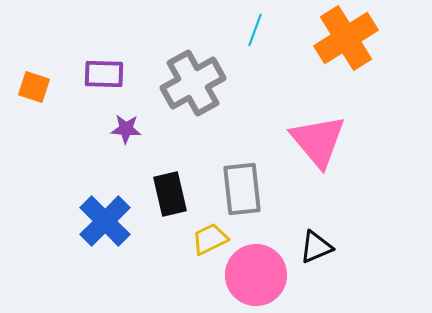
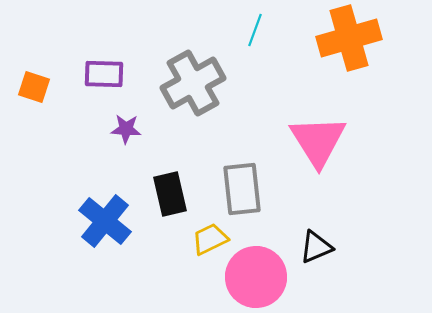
orange cross: moved 3 px right; rotated 16 degrees clockwise
pink triangle: rotated 8 degrees clockwise
blue cross: rotated 6 degrees counterclockwise
pink circle: moved 2 px down
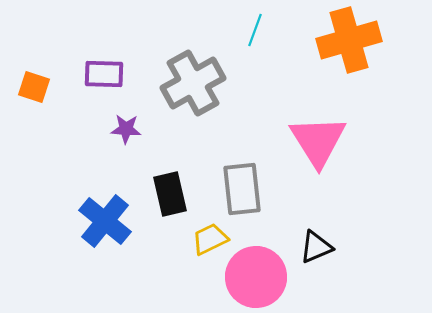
orange cross: moved 2 px down
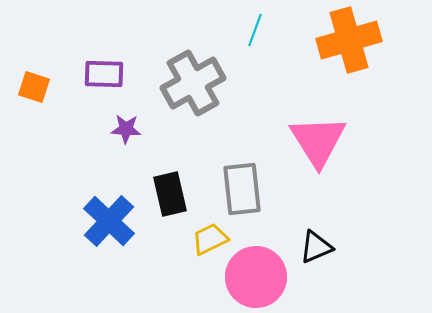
blue cross: moved 4 px right; rotated 4 degrees clockwise
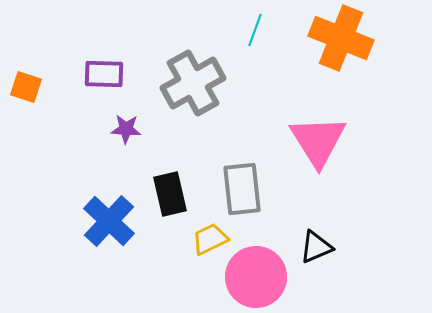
orange cross: moved 8 px left, 2 px up; rotated 38 degrees clockwise
orange square: moved 8 px left
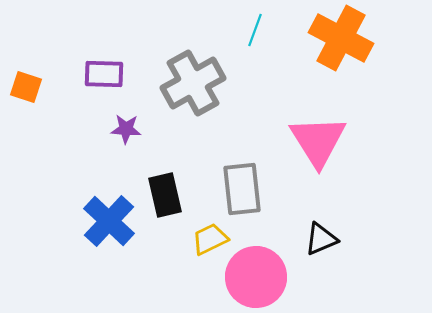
orange cross: rotated 6 degrees clockwise
black rectangle: moved 5 px left, 1 px down
black triangle: moved 5 px right, 8 px up
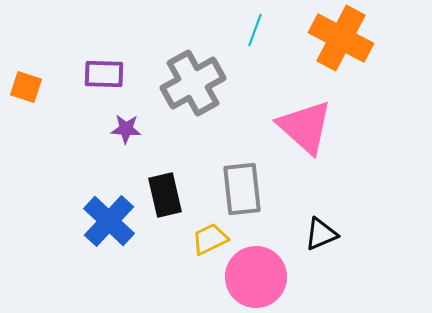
pink triangle: moved 13 px left, 14 px up; rotated 16 degrees counterclockwise
black triangle: moved 5 px up
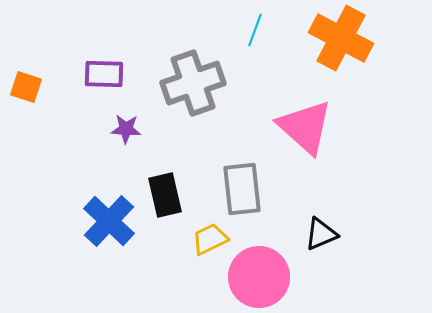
gray cross: rotated 10 degrees clockwise
pink circle: moved 3 px right
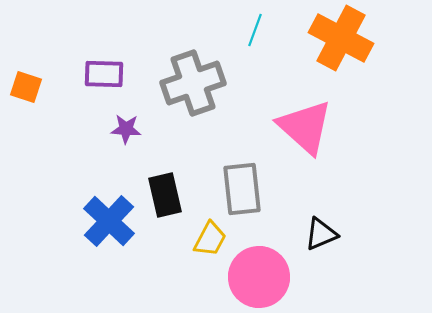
yellow trapezoid: rotated 144 degrees clockwise
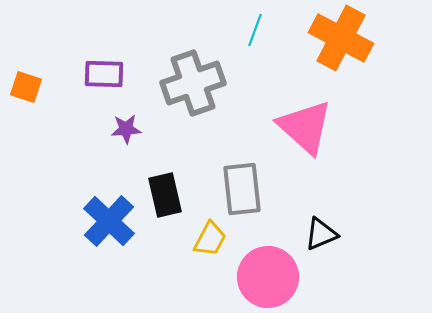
purple star: rotated 8 degrees counterclockwise
pink circle: moved 9 px right
